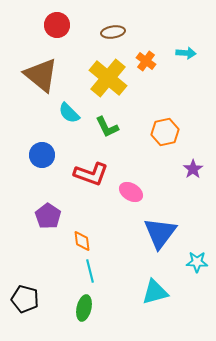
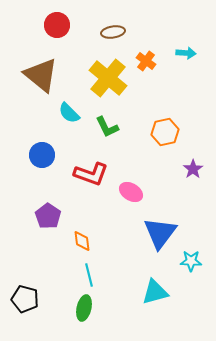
cyan star: moved 6 px left, 1 px up
cyan line: moved 1 px left, 4 px down
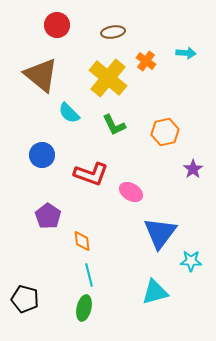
green L-shape: moved 7 px right, 2 px up
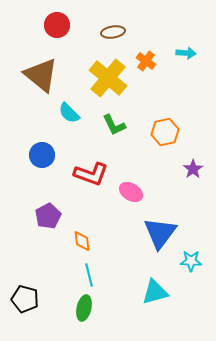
purple pentagon: rotated 10 degrees clockwise
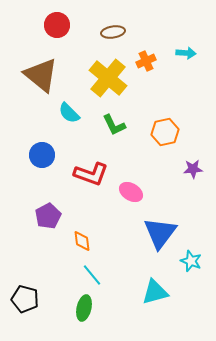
orange cross: rotated 30 degrees clockwise
purple star: rotated 30 degrees clockwise
cyan star: rotated 20 degrees clockwise
cyan line: moved 3 px right; rotated 25 degrees counterclockwise
